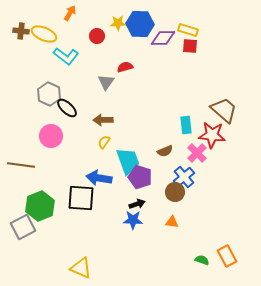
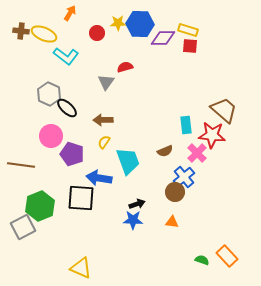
red circle: moved 3 px up
purple pentagon: moved 68 px left, 23 px up
orange rectangle: rotated 15 degrees counterclockwise
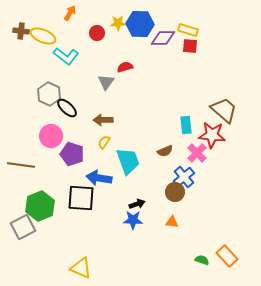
yellow ellipse: moved 1 px left, 2 px down
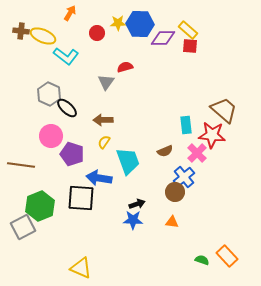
yellow rectangle: rotated 24 degrees clockwise
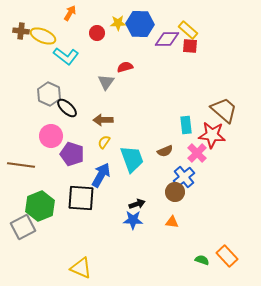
purple diamond: moved 4 px right, 1 px down
cyan trapezoid: moved 4 px right, 2 px up
blue arrow: moved 2 px right, 3 px up; rotated 110 degrees clockwise
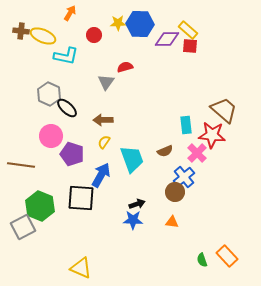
red circle: moved 3 px left, 2 px down
cyan L-shape: rotated 25 degrees counterclockwise
green hexagon: rotated 16 degrees counterclockwise
green semicircle: rotated 128 degrees counterclockwise
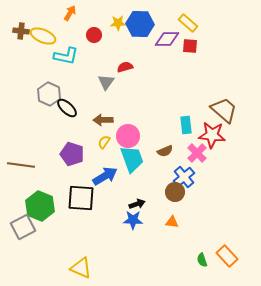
yellow rectangle: moved 7 px up
pink circle: moved 77 px right
blue arrow: moved 4 px right, 1 px down; rotated 30 degrees clockwise
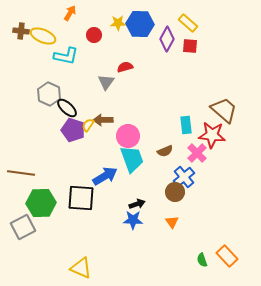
purple diamond: rotated 60 degrees counterclockwise
yellow semicircle: moved 16 px left, 17 px up
purple pentagon: moved 1 px right, 24 px up
brown line: moved 8 px down
green hexagon: moved 1 px right, 3 px up; rotated 24 degrees counterclockwise
orange triangle: rotated 48 degrees clockwise
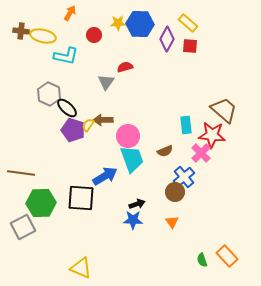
yellow ellipse: rotated 10 degrees counterclockwise
pink cross: moved 4 px right
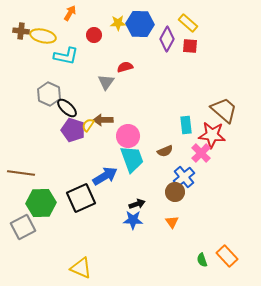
black square: rotated 28 degrees counterclockwise
